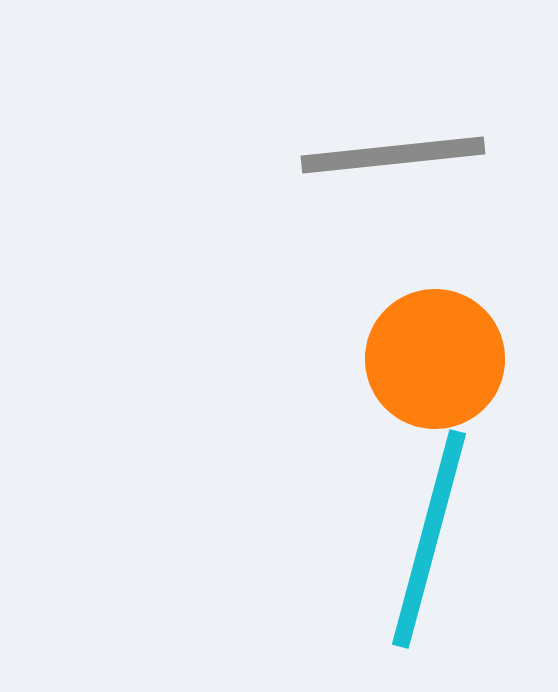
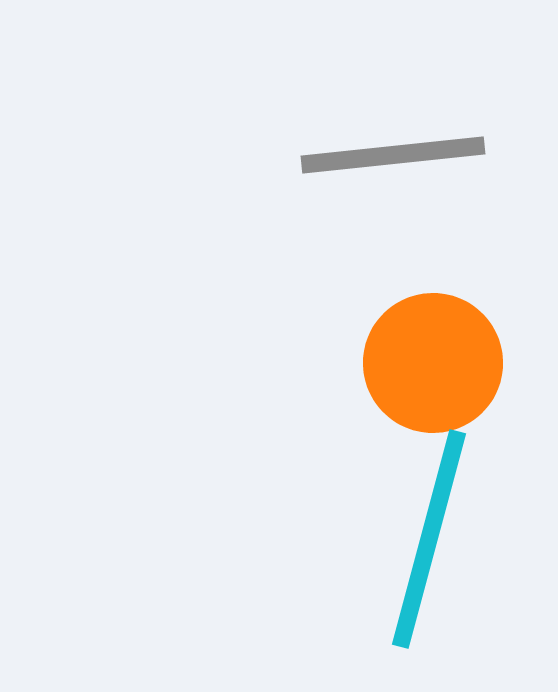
orange circle: moved 2 px left, 4 px down
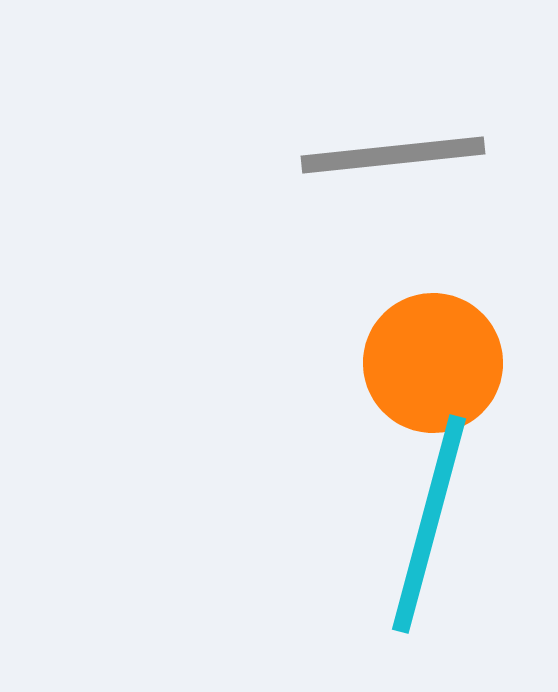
cyan line: moved 15 px up
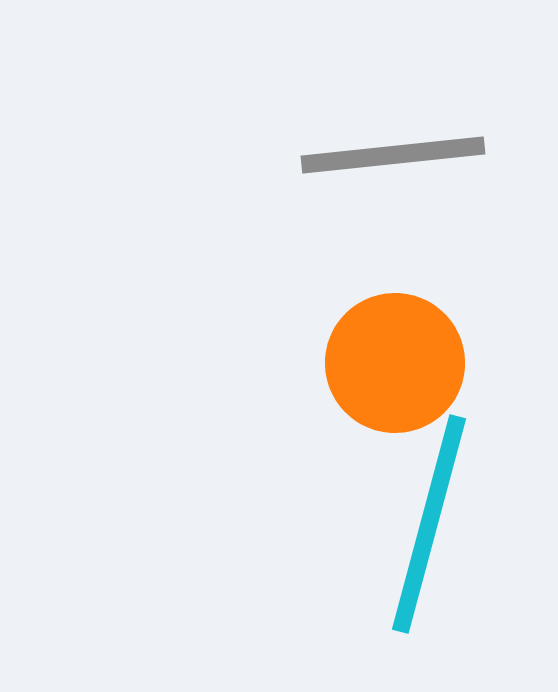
orange circle: moved 38 px left
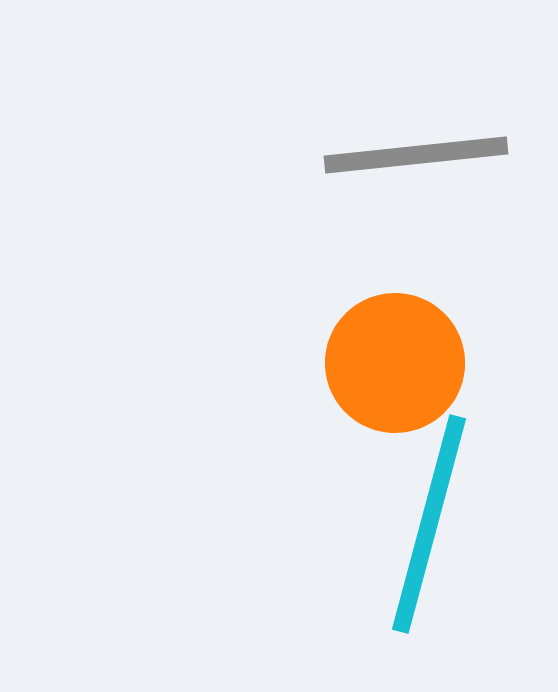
gray line: moved 23 px right
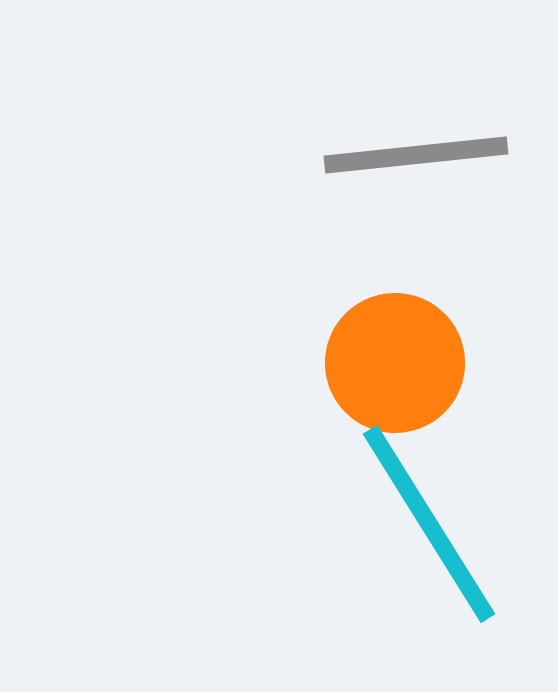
cyan line: rotated 47 degrees counterclockwise
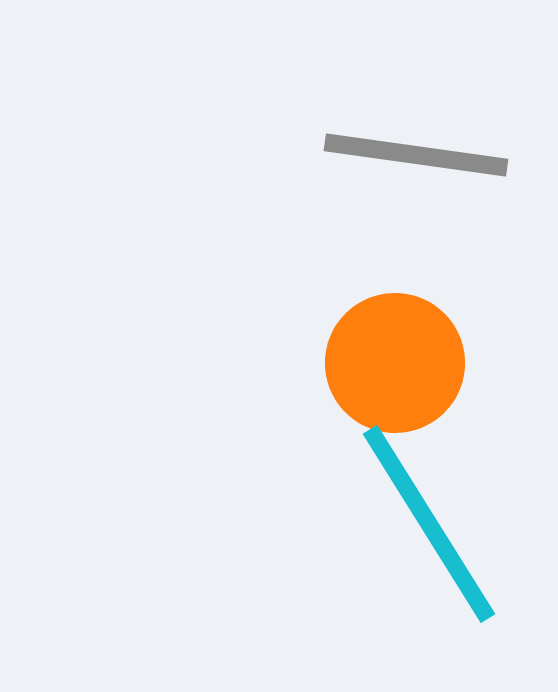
gray line: rotated 14 degrees clockwise
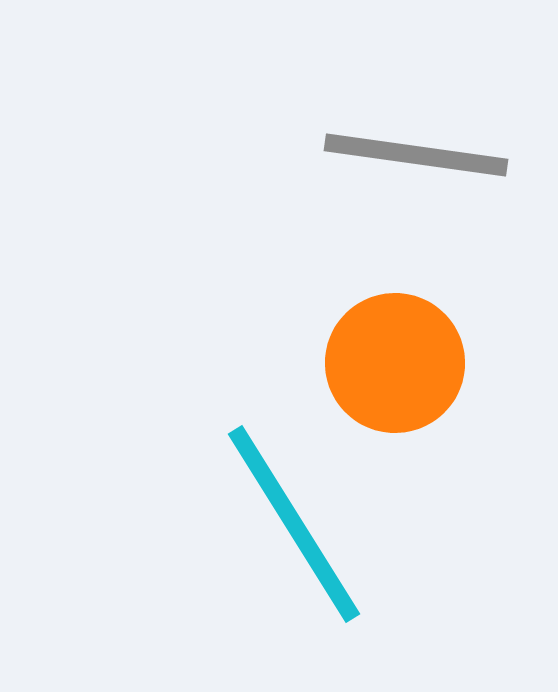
cyan line: moved 135 px left
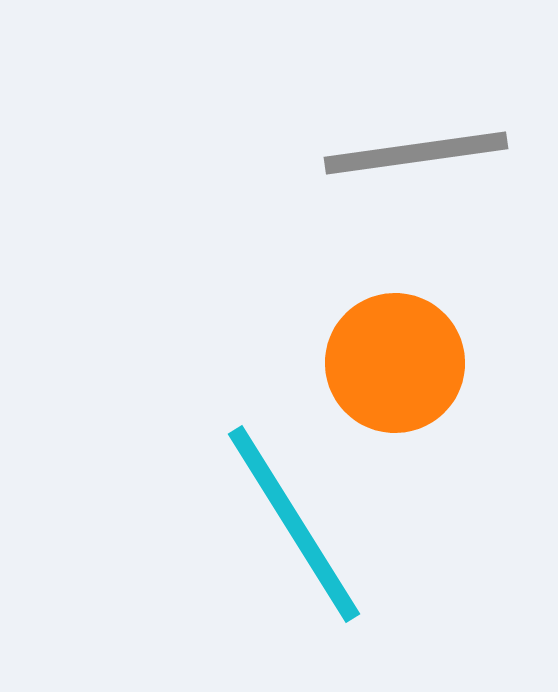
gray line: moved 2 px up; rotated 16 degrees counterclockwise
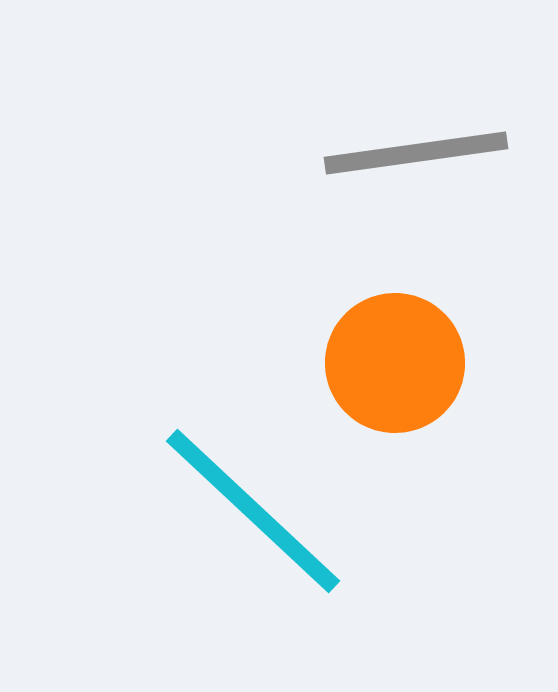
cyan line: moved 41 px left, 13 px up; rotated 15 degrees counterclockwise
